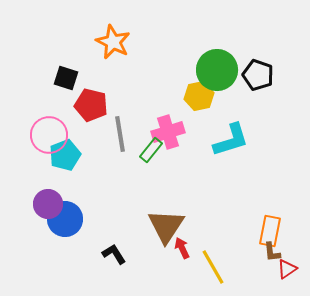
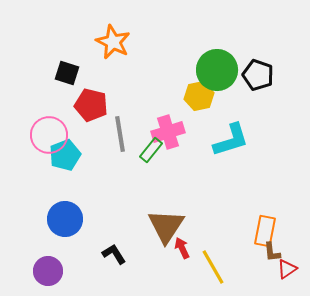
black square: moved 1 px right, 5 px up
purple circle: moved 67 px down
orange rectangle: moved 5 px left
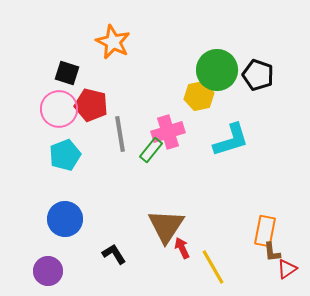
pink circle: moved 10 px right, 26 px up
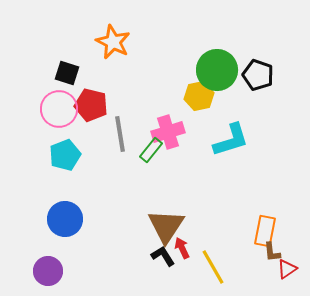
black L-shape: moved 49 px right, 2 px down
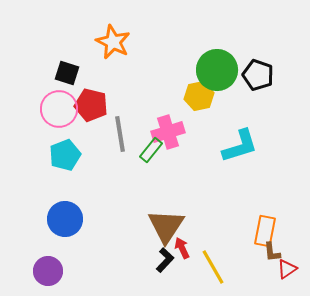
cyan L-shape: moved 9 px right, 6 px down
black L-shape: moved 2 px right, 4 px down; rotated 75 degrees clockwise
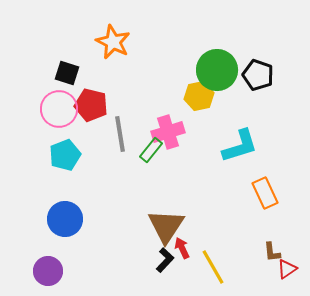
orange rectangle: moved 38 px up; rotated 36 degrees counterclockwise
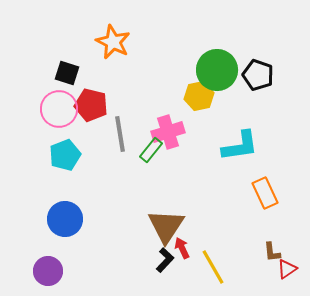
cyan L-shape: rotated 9 degrees clockwise
